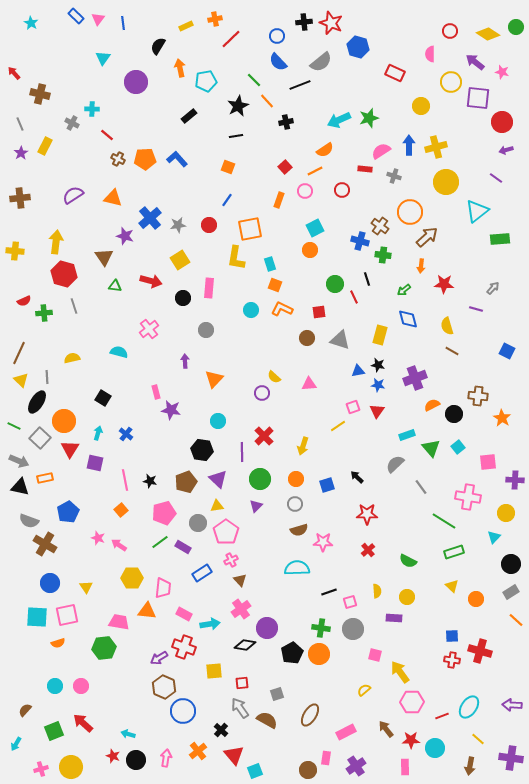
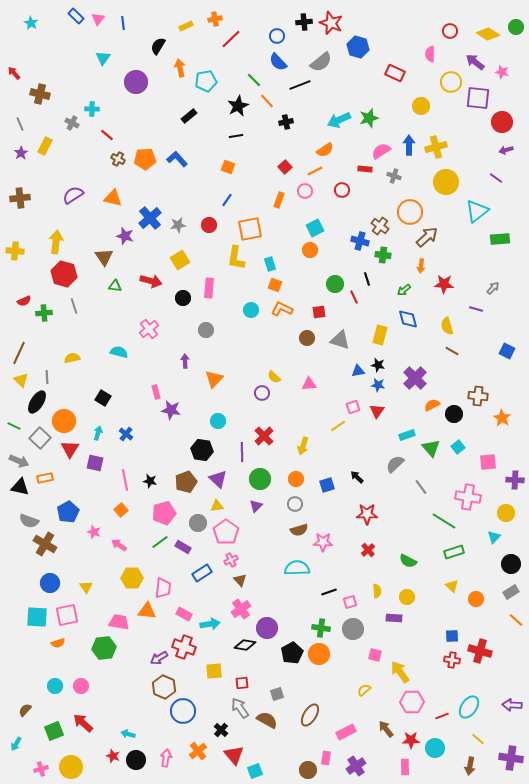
purple cross at (415, 378): rotated 25 degrees counterclockwise
pink star at (98, 538): moved 4 px left, 6 px up
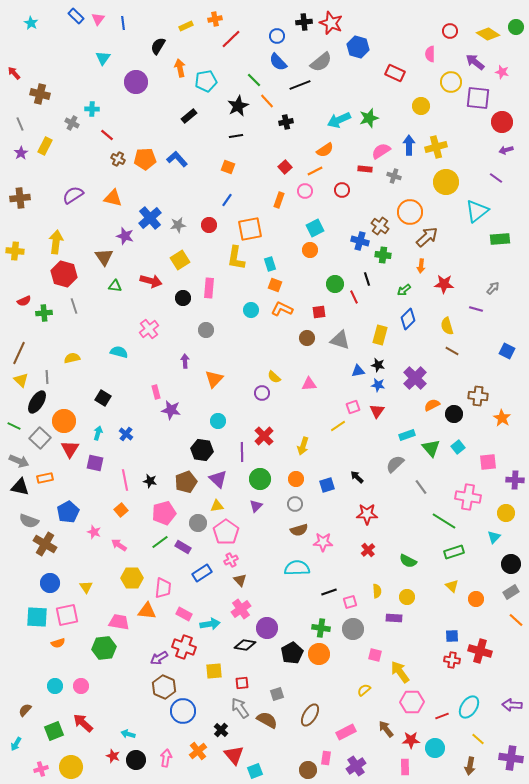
blue diamond at (408, 319): rotated 60 degrees clockwise
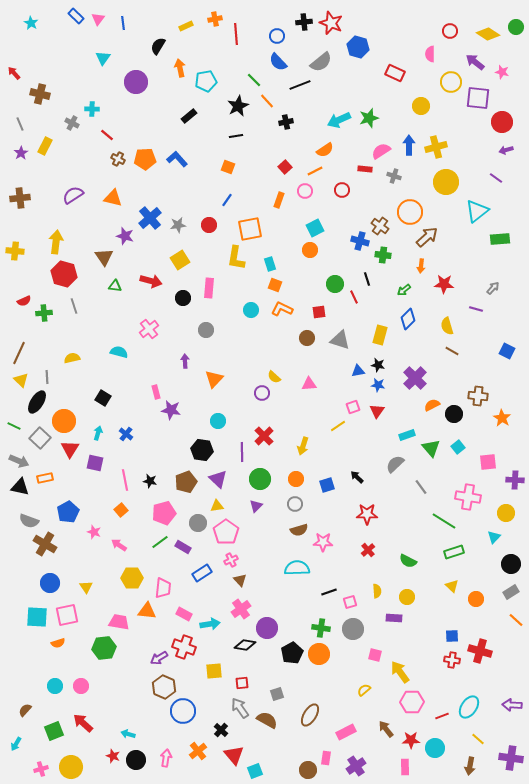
red line at (231, 39): moved 5 px right, 5 px up; rotated 50 degrees counterclockwise
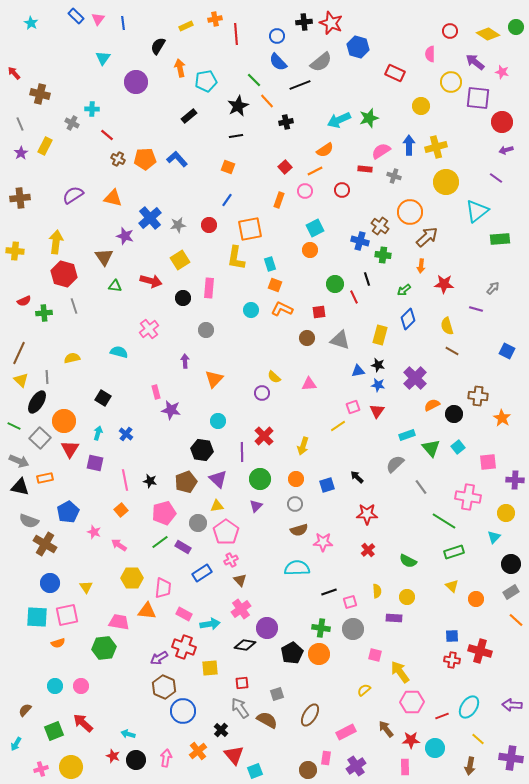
yellow square at (214, 671): moved 4 px left, 3 px up
